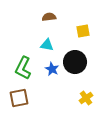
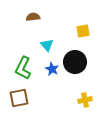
brown semicircle: moved 16 px left
cyan triangle: rotated 40 degrees clockwise
yellow cross: moved 1 px left, 2 px down; rotated 24 degrees clockwise
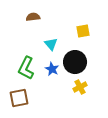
cyan triangle: moved 4 px right, 1 px up
green L-shape: moved 3 px right
yellow cross: moved 5 px left, 13 px up; rotated 16 degrees counterclockwise
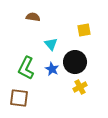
brown semicircle: rotated 16 degrees clockwise
yellow square: moved 1 px right, 1 px up
brown square: rotated 18 degrees clockwise
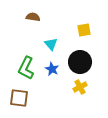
black circle: moved 5 px right
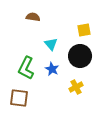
black circle: moved 6 px up
yellow cross: moved 4 px left
